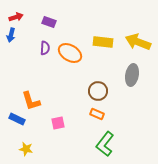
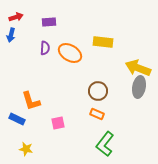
purple rectangle: rotated 24 degrees counterclockwise
yellow arrow: moved 26 px down
gray ellipse: moved 7 px right, 12 px down
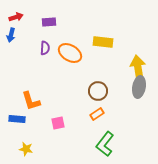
yellow arrow: rotated 60 degrees clockwise
orange rectangle: rotated 56 degrees counterclockwise
blue rectangle: rotated 21 degrees counterclockwise
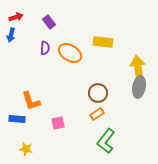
purple rectangle: rotated 56 degrees clockwise
brown circle: moved 2 px down
green L-shape: moved 1 px right, 3 px up
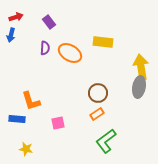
yellow arrow: moved 3 px right, 1 px up
green L-shape: rotated 15 degrees clockwise
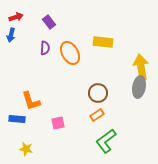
orange ellipse: rotated 30 degrees clockwise
orange rectangle: moved 1 px down
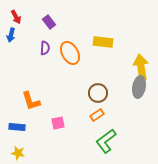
red arrow: rotated 80 degrees clockwise
blue rectangle: moved 8 px down
yellow star: moved 8 px left, 4 px down
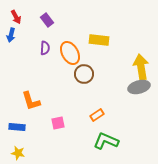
purple rectangle: moved 2 px left, 2 px up
yellow rectangle: moved 4 px left, 2 px up
gray ellipse: rotated 65 degrees clockwise
brown circle: moved 14 px left, 19 px up
green L-shape: rotated 60 degrees clockwise
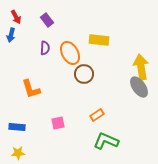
gray ellipse: rotated 70 degrees clockwise
orange L-shape: moved 12 px up
yellow star: rotated 16 degrees counterclockwise
